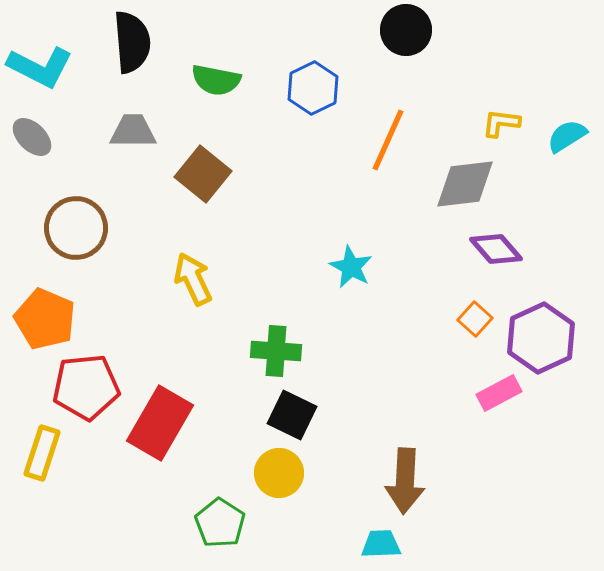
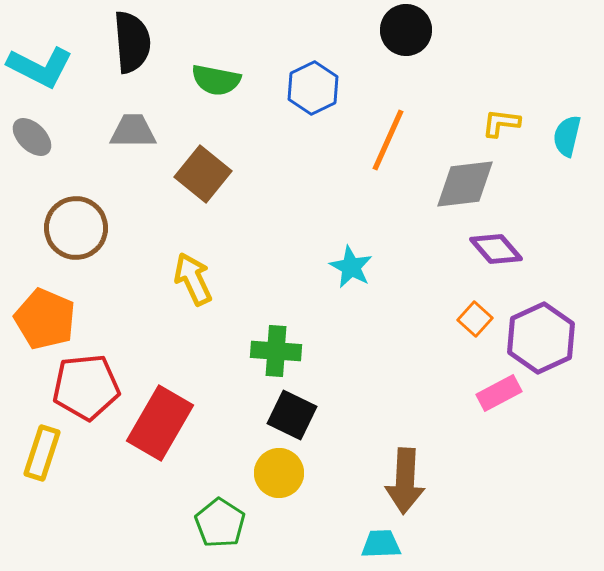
cyan semicircle: rotated 45 degrees counterclockwise
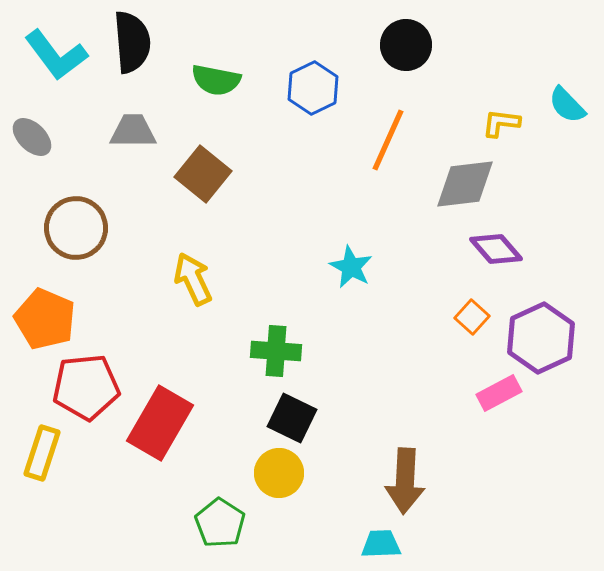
black circle: moved 15 px down
cyan L-shape: moved 16 px right, 12 px up; rotated 26 degrees clockwise
cyan semicircle: moved 31 px up; rotated 57 degrees counterclockwise
orange square: moved 3 px left, 2 px up
black square: moved 3 px down
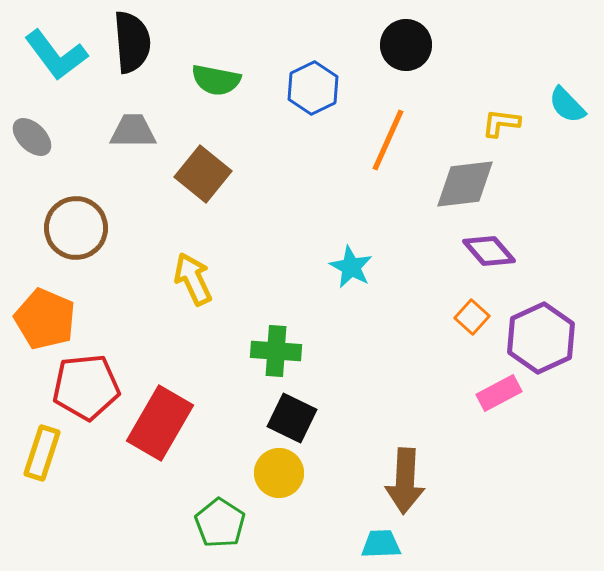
purple diamond: moved 7 px left, 2 px down
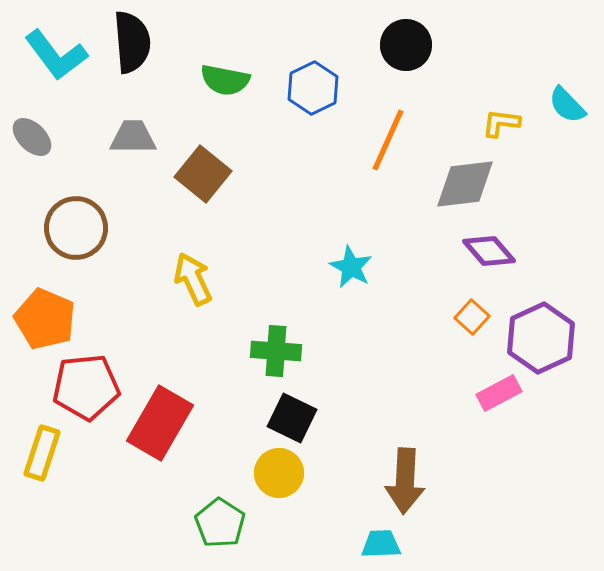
green semicircle: moved 9 px right
gray trapezoid: moved 6 px down
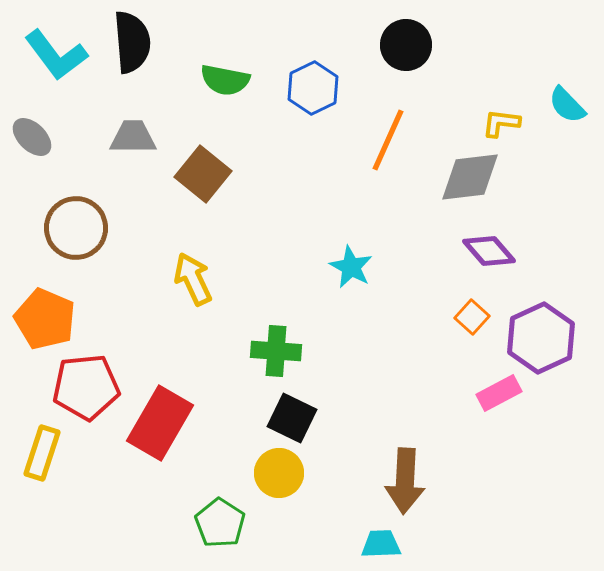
gray diamond: moved 5 px right, 7 px up
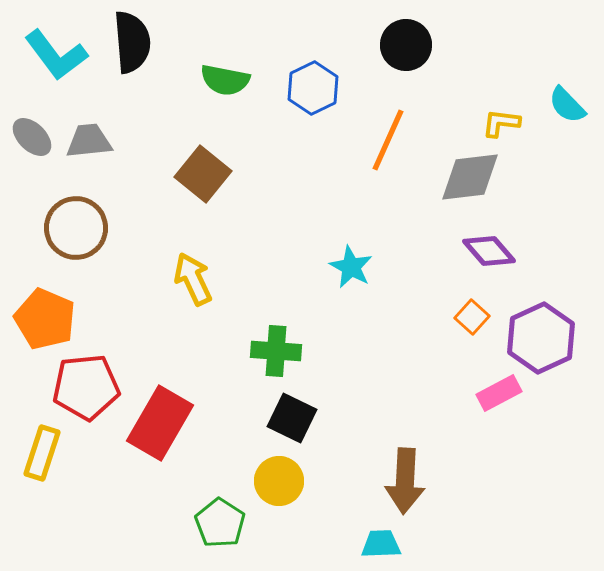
gray trapezoid: moved 44 px left, 4 px down; rotated 6 degrees counterclockwise
yellow circle: moved 8 px down
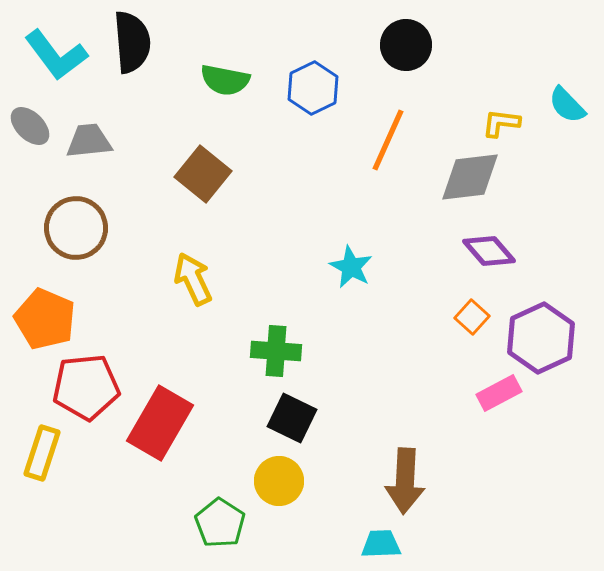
gray ellipse: moved 2 px left, 11 px up
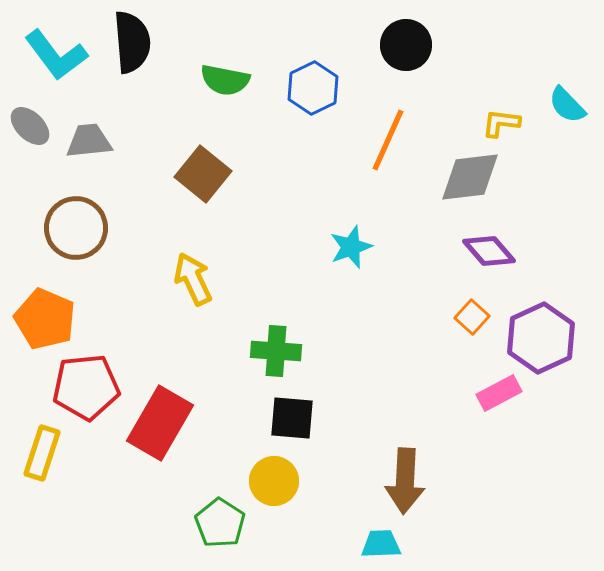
cyan star: moved 20 px up; rotated 24 degrees clockwise
black square: rotated 21 degrees counterclockwise
yellow circle: moved 5 px left
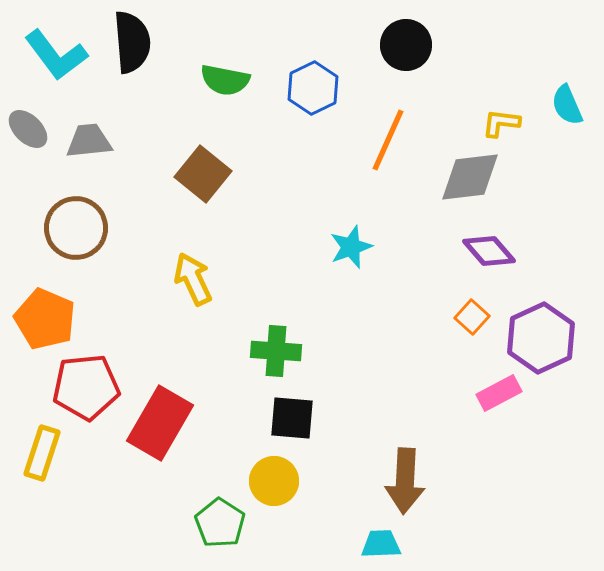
cyan semicircle: rotated 21 degrees clockwise
gray ellipse: moved 2 px left, 3 px down
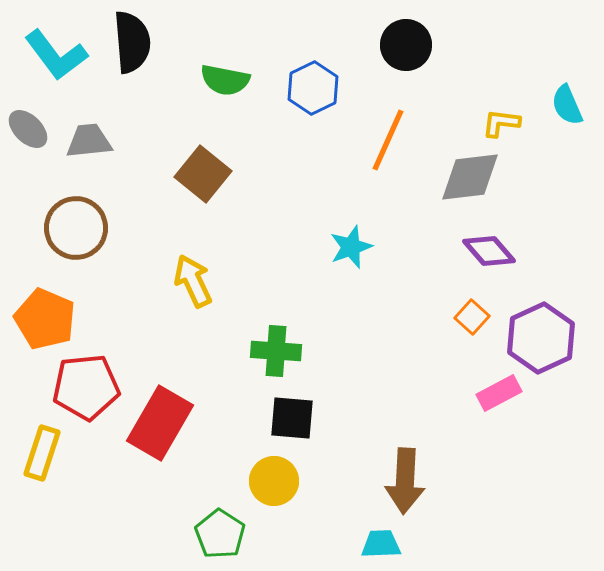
yellow arrow: moved 2 px down
green pentagon: moved 11 px down
